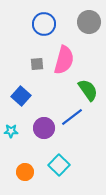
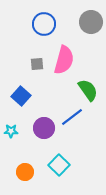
gray circle: moved 2 px right
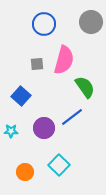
green semicircle: moved 3 px left, 3 px up
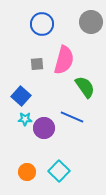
blue circle: moved 2 px left
blue line: rotated 60 degrees clockwise
cyan star: moved 14 px right, 12 px up
cyan square: moved 6 px down
orange circle: moved 2 px right
